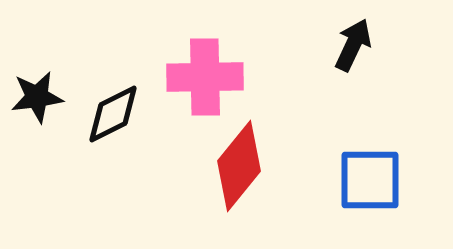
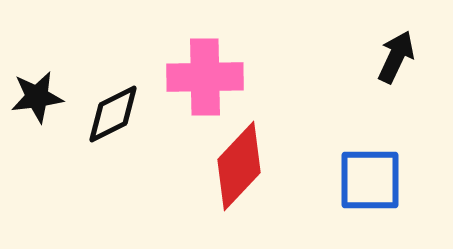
black arrow: moved 43 px right, 12 px down
red diamond: rotated 4 degrees clockwise
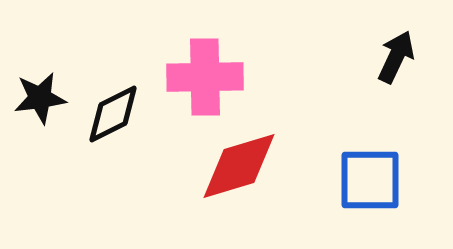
black star: moved 3 px right, 1 px down
red diamond: rotated 30 degrees clockwise
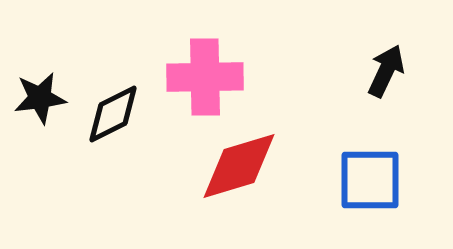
black arrow: moved 10 px left, 14 px down
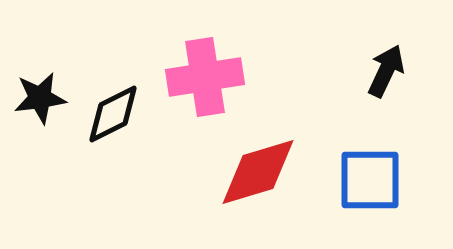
pink cross: rotated 8 degrees counterclockwise
red diamond: moved 19 px right, 6 px down
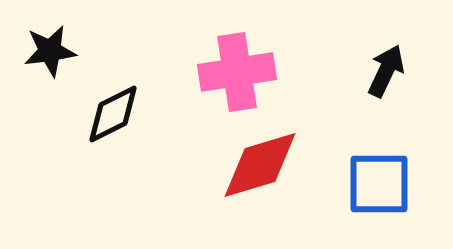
pink cross: moved 32 px right, 5 px up
black star: moved 10 px right, 47 px up
red diamond: moved 2 px right, 7 px up
blue square: moved 9 px right, 4 px down
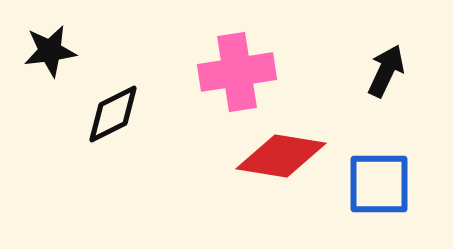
red diamond: moved 21 px right, 9 px up; rotated 26 degrees clockwise
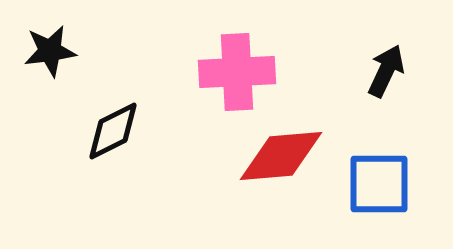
pink cross: rotated 6 degrees clockwise
black diamond: moved 17 px down
red diamond: rotated 14 degrees counterclockwise
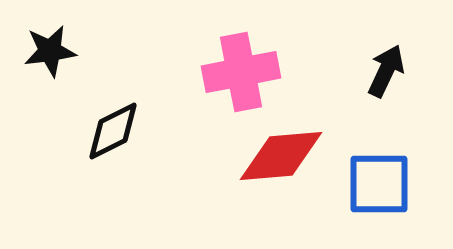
pink cross: moved 4 px right; rotated 8 degrees counterclockwise
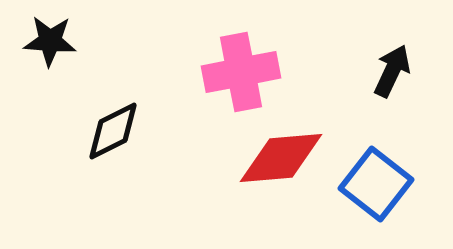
black star: moved 10 px up; rotated 12 degrees clockwise
black arrow: moved 6 px right
red diamond: moved 2 px down
blue square: moved 3 px left; rotated 38 degrees clockwise
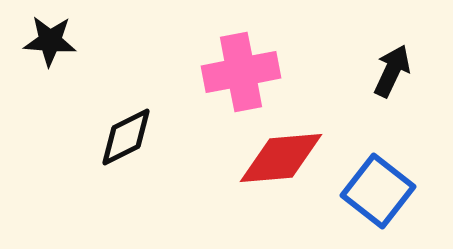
black diamond: moved 13 px right, 6 px down
blue square: moved 2 px right, 7 px down
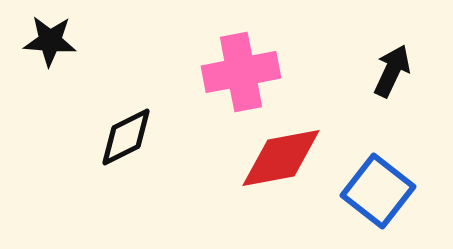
red diamond: rotated 6 degrees counterclockwise
